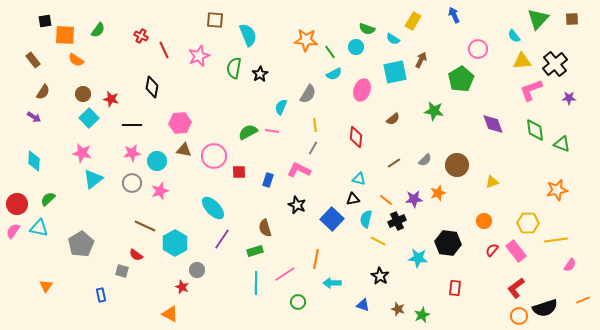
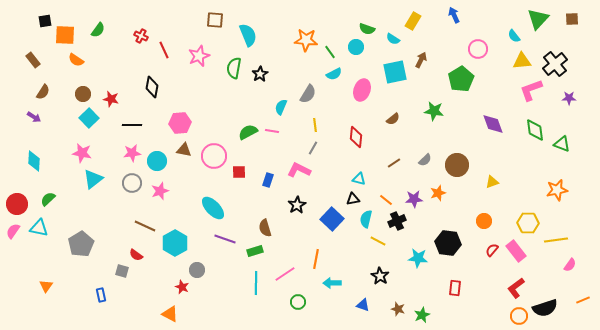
black star at (297, 205): rotated 18 degrees clockwise
purple line at (222, 239): moved 3 px right; rotated 75 degrees clockwise
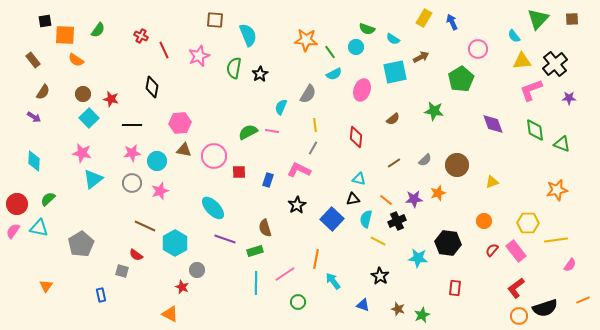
blue arrow at (454, 15): moved 2 px left, 7 px down
yellow rectangle at (413, 21): moved 11 px right, 3 px up
brown arrow at (421, 60): moved 3 px up; rotated 35 degrees clockwise
cyan arrow at (332, 283): moved 1 px right, 2 px up; rotated 54 degrees clockwise
